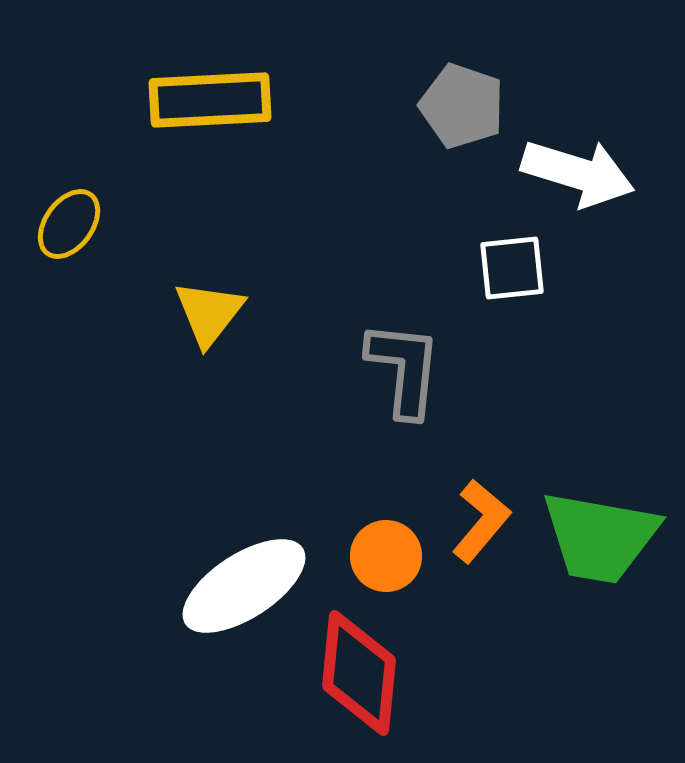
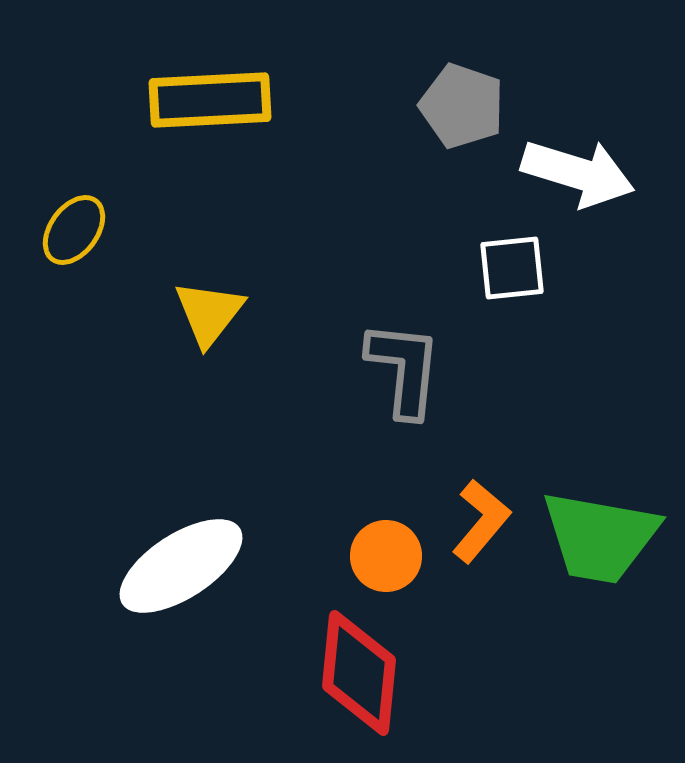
yellow ellipse: moved 5 px right, 6 px down
white ellipse: moved 63 px left, 20 px up
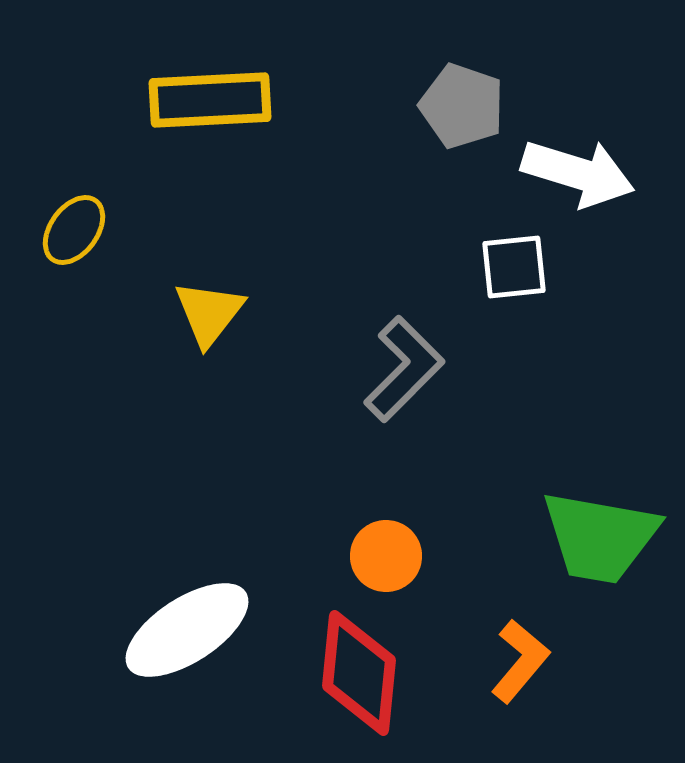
white square: moved 2 px right, 1 px up
gray L-shape: rotated 39 degrees clockwise
orange L-shape: moved 39 px right, 140 px down
white ellipse: moved 6 px right, 64 px down
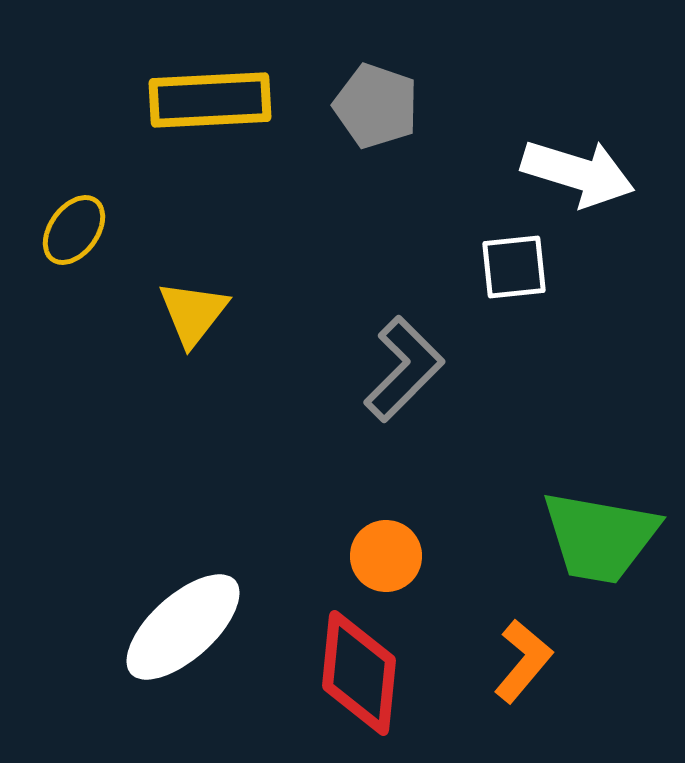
gray pentagon: moved 86 px left
yellow triangle: moved 16 px left
white ellipse: moved 4 px left, 3 px up; rotated 9 degrees counterclockwise
orange L-shape: moved 3 px right
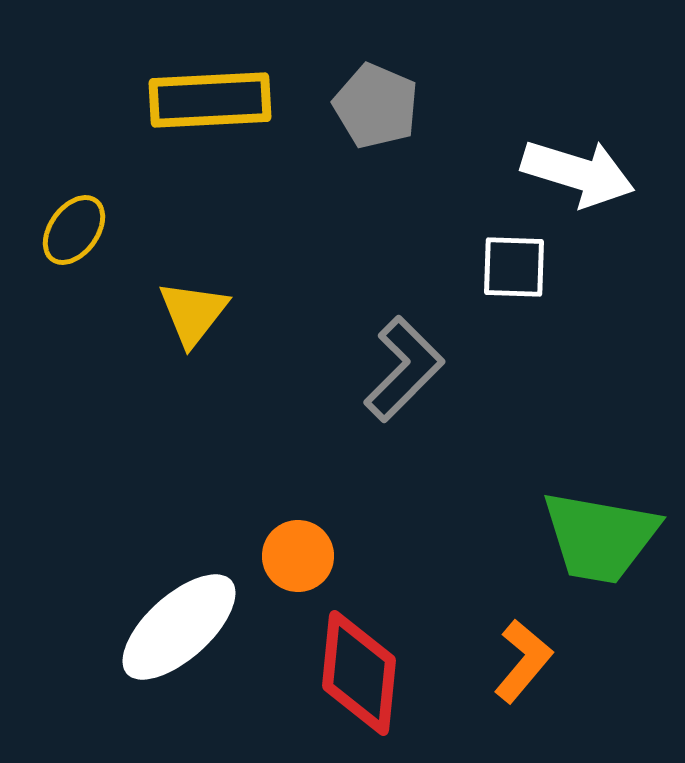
gray pentagon: rotated 4 degrees clockwise
white square: rotated 8 degrees clockwise
orange circle: moved 88 px left
white ellipse: moved 4 px left
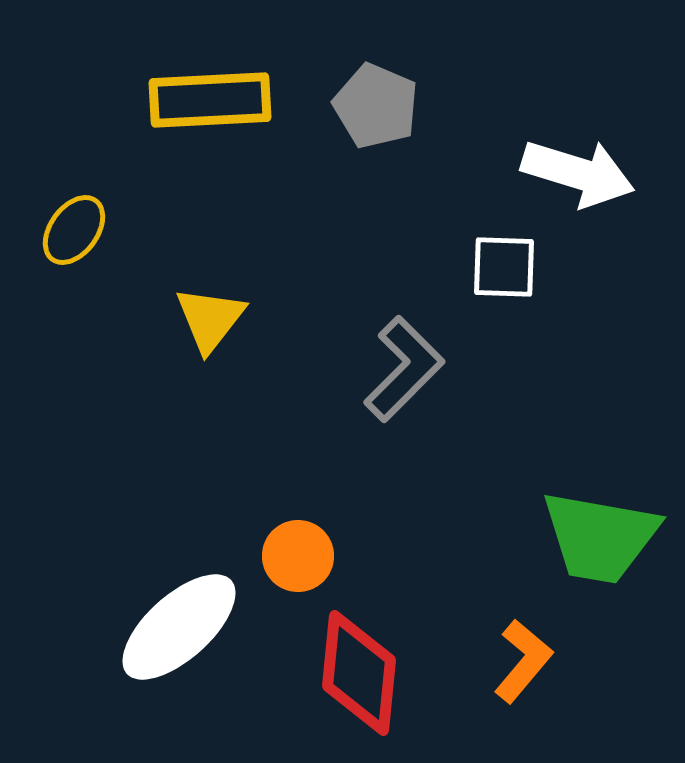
white square: moved 10 px left
yellow triangle: moved 17 px right, 6 px down
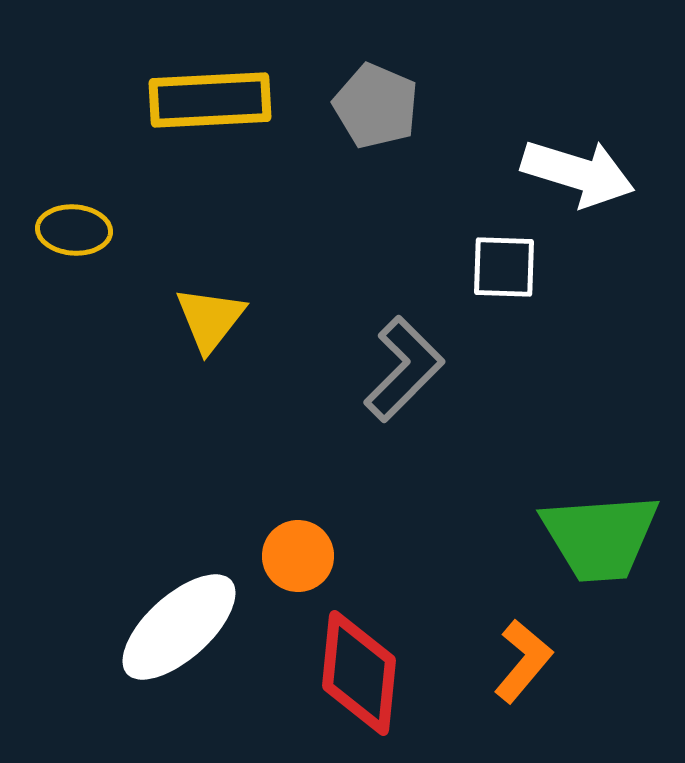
yellow ellipse: rotated 58 degrees clockwise
green trapezoid: rotated 14 degrees counterclockwise
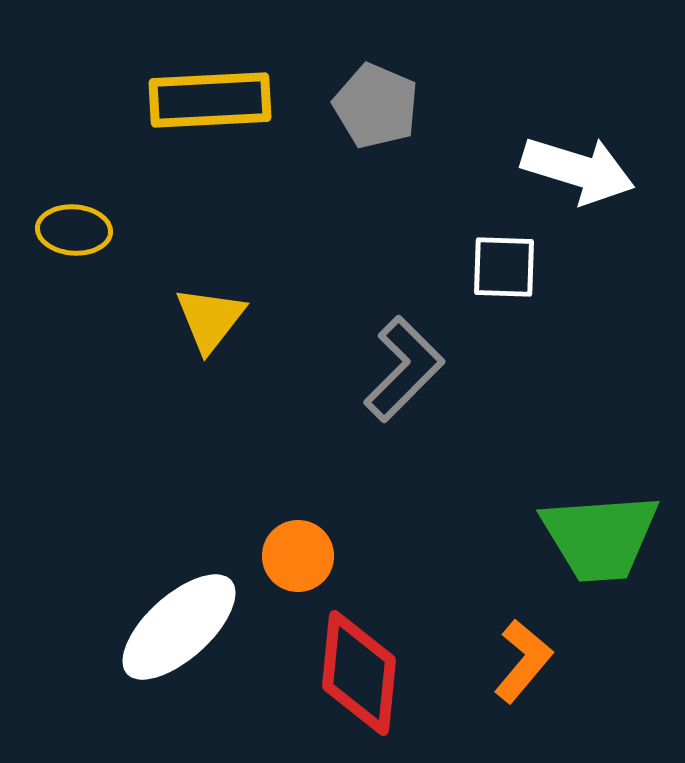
white arrow: moved 3 px up
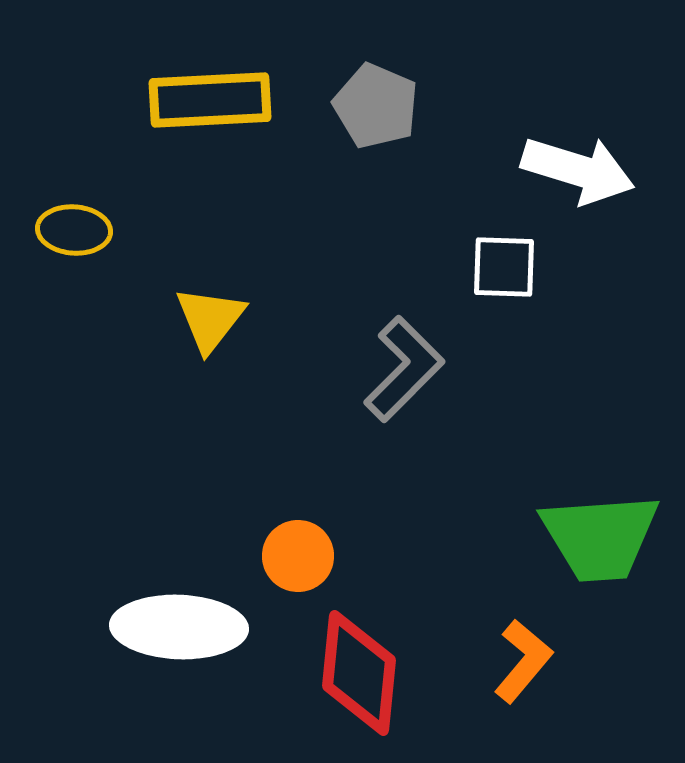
white ellipse: rotated 44 degrees clockwise
